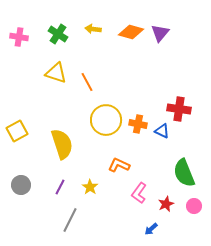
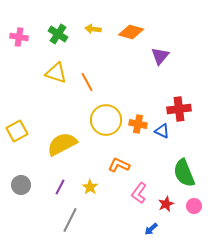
purple triangle: moved 23 px down
red cross: rotated 15 degrees counterclockwise
yellow semicircle: rotated 100 degrees counterclockwise
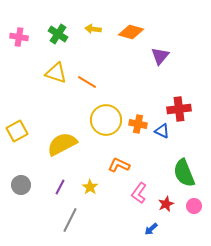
orange line: rotated 30 degrees counterclockwise
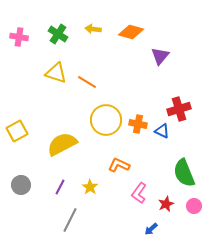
red cross: rotated 10 degrees counterclockwise
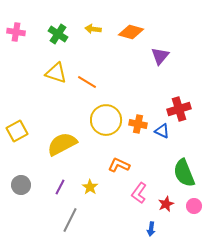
pink cross: moved 3 px left, 5 px up
blue arrow: rotated 40 degrees counterclockwise
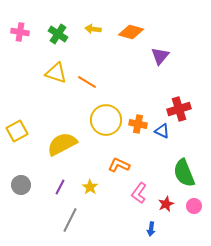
pink cross: moved 4 px right
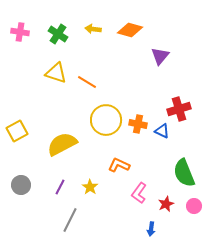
orange diamond: moved 1 px left, 2 px up
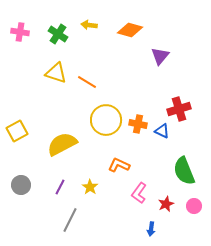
yellow arrow: moved 4 px left, 4 px up
green semicircle: moved 2 px up
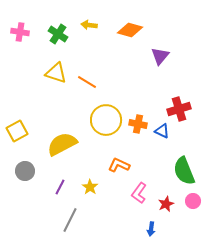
gray circle: moved 4 px right, 14 px up
pink circle: moved 1 px left, 5 px up
